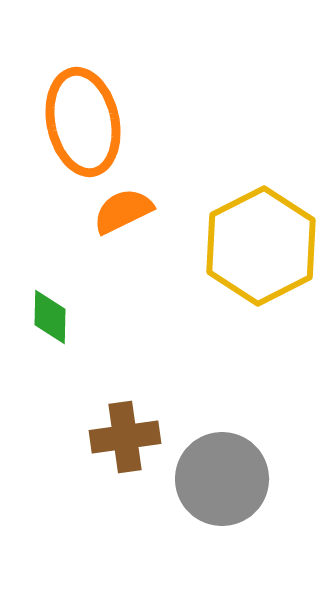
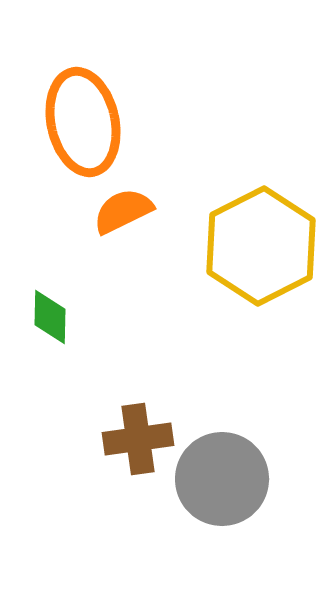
brown cross: moved 13 px right, 2 px down
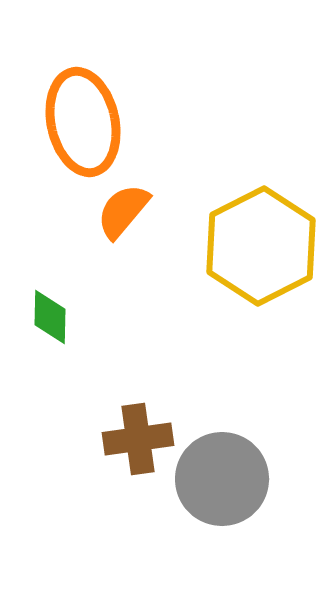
orange semicircle: rotated 24 degrees counterclockwise
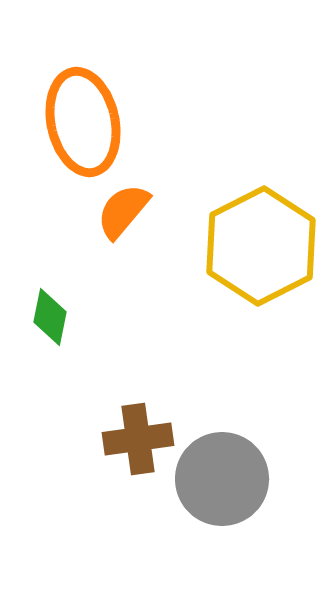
green diamond: rotated 10 degrees clockwise
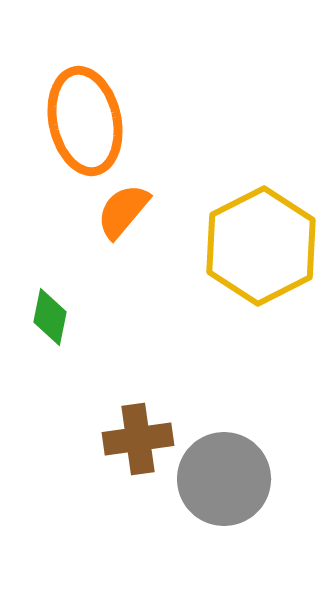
orange ellipse: moved 2 px right, 1 px up
gray circle: moved 2 px right
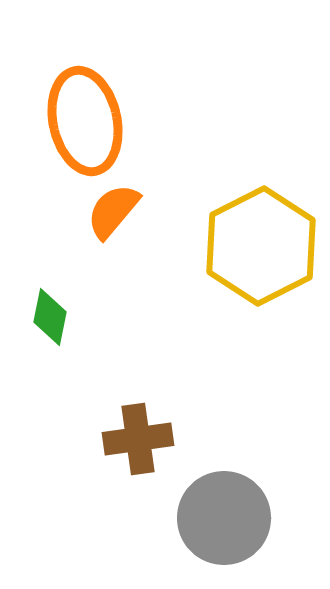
orange semicircle: moved 10 px left
gray circle: moved 39 px down
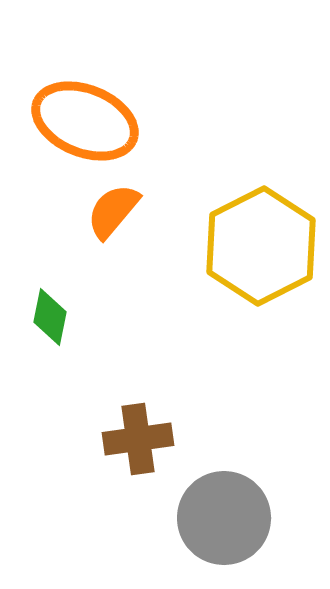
orange ellipse: rotated 56 degrees counterclockwise
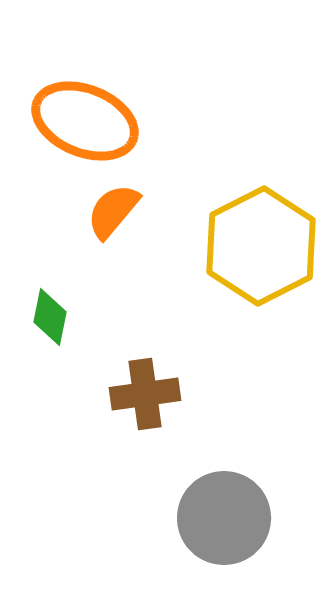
brown cross: moved 7 px right, 45 px up
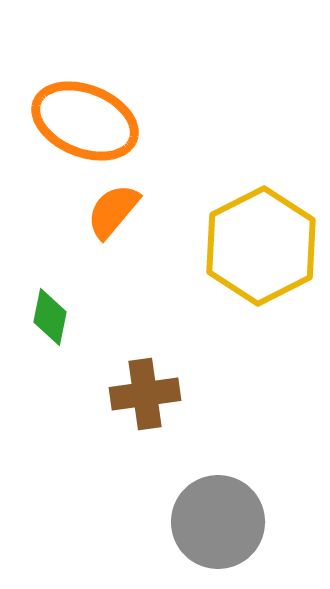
gray circle: moved 6 px left, 4 px down
